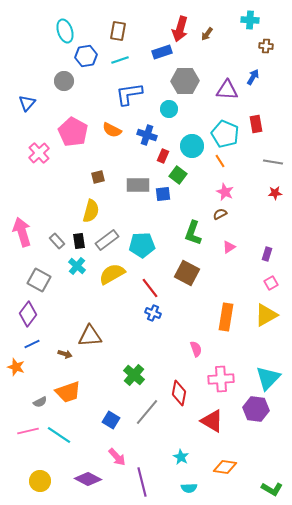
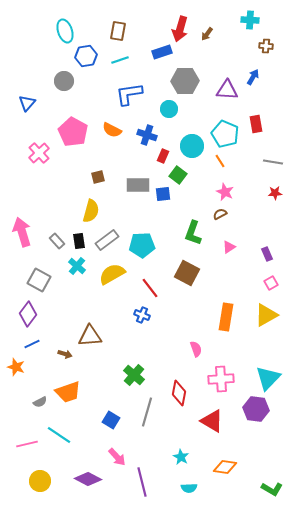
purple rectangle at (267, 254): rotated 40 degrees counterclockwise
blue cross at (153, 313): moved 11 px left, 2 px down
gray line at (147, 412): rotated 24 degrees counterclockwise
pink line at (28, 431): moved 1 px left, 13 px down
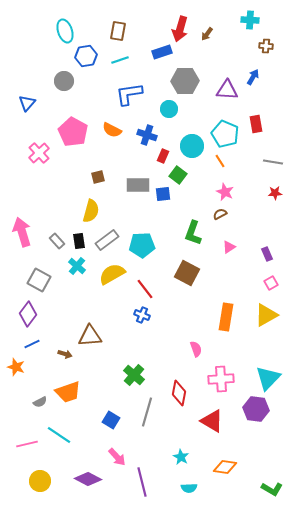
red line at (150, 288): moved 5 px left, 1 px down
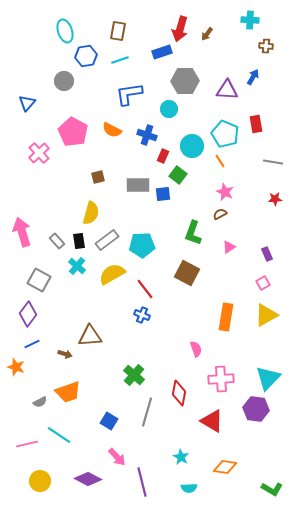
red star at (275, 193): moved 6 px down
yellow semicircle at (91, 211): moved 2 px down
pink square at (271, 283): moved 8 px left
blue square at (111, 420): moved 2 px left, 1 px down
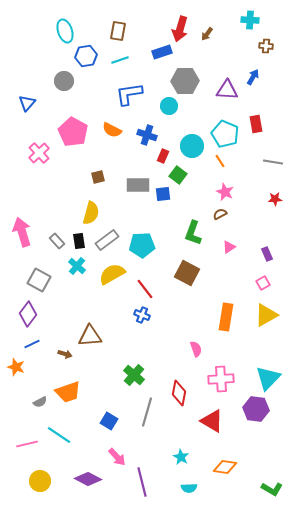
cyan circle at (169, 109): moved 3 px up
